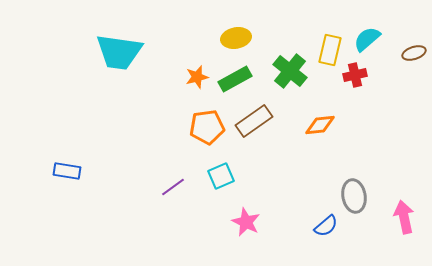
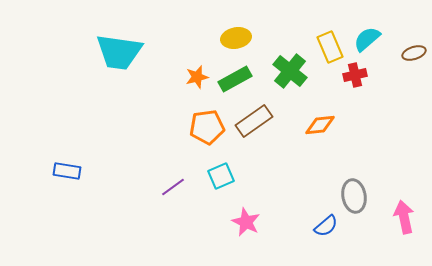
yellow rectangle: moved 3 px up; rotated 36 degrees counterclockwise
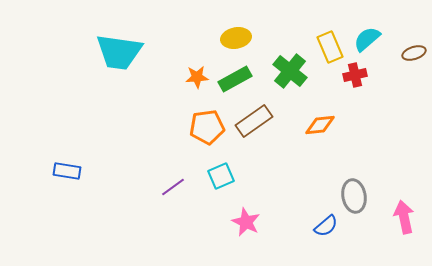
orange star: rotated 10 degrees clockwise
